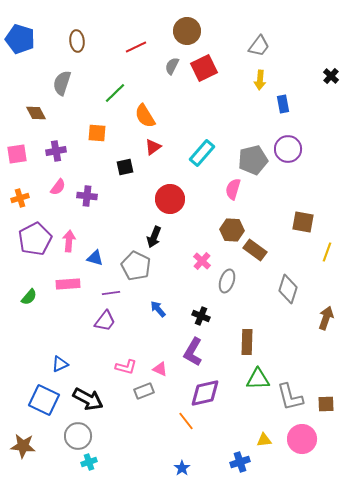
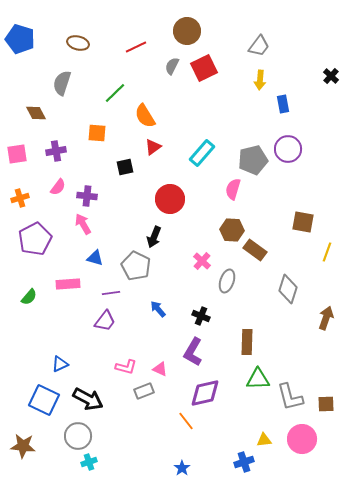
brown ellipse at (77, 41): moved 1 px right, 2 px down; rotated 70 degrees counterclockwise
pink arrow at (69, 241): moved 14 px right, 17 px up; rotated 35 degrees counterclockwise
blue cross at (240, 462): moved 4 px right
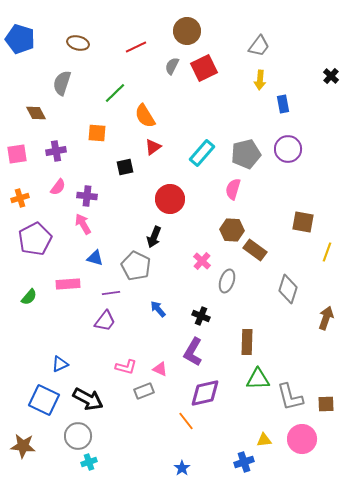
gray pentagon at (253, 160): moved 7 px left, 6 px up
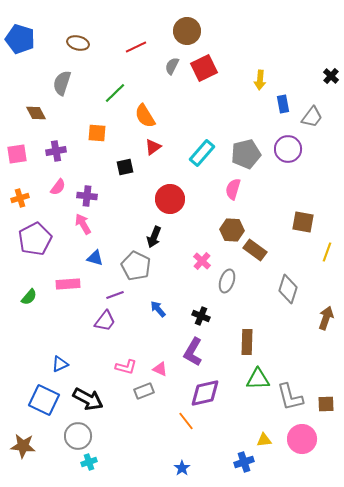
gray trapezoid at (259, 46): moved 53 px right, 71 px down
purple line at (111, 293): moved 4 px right, 2 px down; rotated 12 degrees counterclockwise
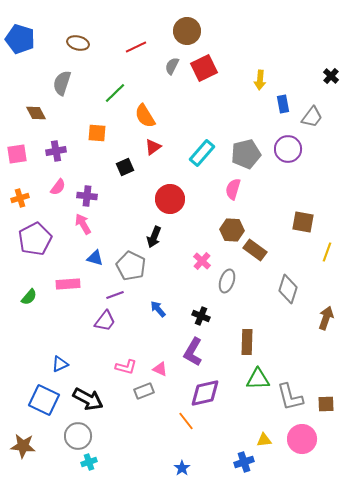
black square at (125, 167): rotated 12 degrees counterclockwise
gray pentagon at (136, 266): moved 5 px left
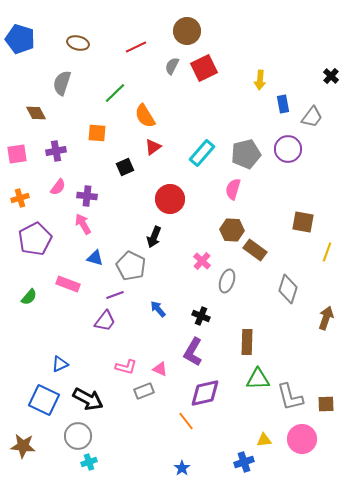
pink rectangle at (68, 284): rotated 25 degrees clockwise
